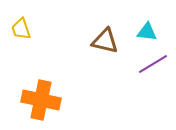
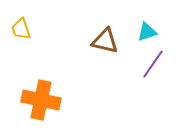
cyan triangle: rotated 25 degrees counterclockwise
purple line: rotated 24 degrees counterclockwise
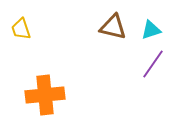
cyan triangle: moved 4 px right, 2 px up
brown triangle: moved 8 px right, 14 px up
orange cross: moved 4 px right, 5 px up; rotated 18 degrees counterclockwise
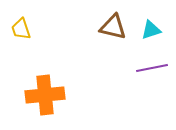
purple line: moved 1 px left, 4 px down; rotated 44 degrees clockwise
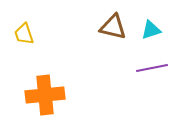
yellow trapezoid: moved 3 px right, 5 px down
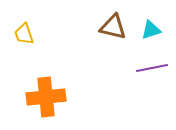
orange cross: moved 1 px right, 2 px down
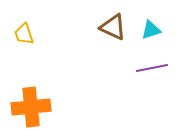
brown triangle: rotated 12 degrees clockwise
orange cross: moved 15 px left, 10 px down
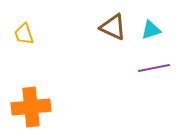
purple line: moved 2 px right
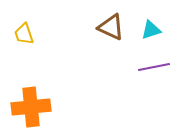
brown triangle: moved 2 px left
purple line: moved 1 px up
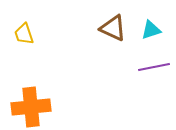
brown triangle: moved 2 px right, 1 px down
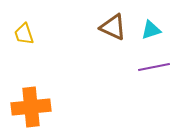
brown triangle: moved 1 px up
